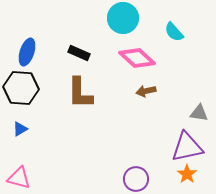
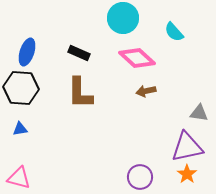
blue triangle: rotated 21 degrees clockwise
purple circle: moved 4 px right, 2 px up
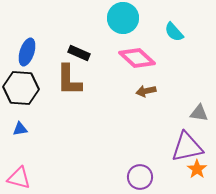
brown L-shape: moved 11 px left, 13 px up
orange star: moved 10 px right, 5 px up
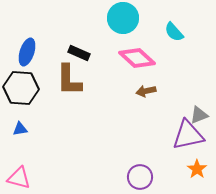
gray triangle: moved 2 px down; rotated 30 degrees counterclockwise
purple triangle: moved 1 px right, 12 px up
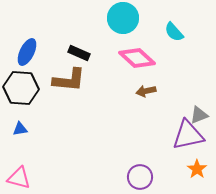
blue ellipse: rotated 8 degrees clockwise
brown L-shape: rotated 84 degrees counterclockwise
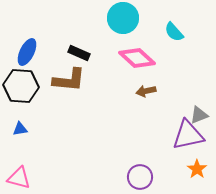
black hexagon: moved 2 px up
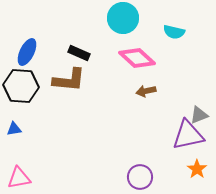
cyan semicircle: rotated 35 degrees counterclockwise
blue triangle: moved 6 px left
pink triangle: rotated 25 degrees counterclockwise
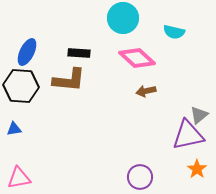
black rectangle: rotated 20 degrees counterclockwise
gray triangle: rotated 18 degrees counterclockwise
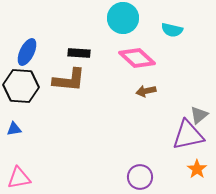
cyan semicircle: moved 2 px left, 2 px up
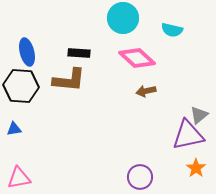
blue ellipse: rotated 40 degrees counterclockwise
orange star: moved 1 px left, 1 px up
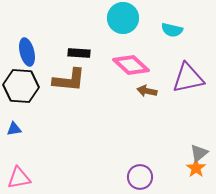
pink diamond: moved 6 px left, 7 px down
brown arrow: moved 1 px right; rotated 24 degrees clockwise
gray triangle: moved 38 px down
purple triangle: moved 57 px up
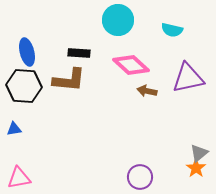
cyan circle: moved 5 px left, 2 px down
black hexagon: moved 3 px right
